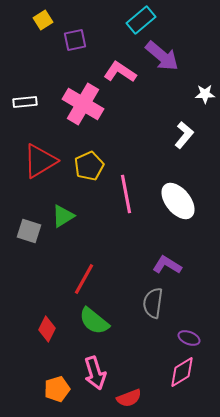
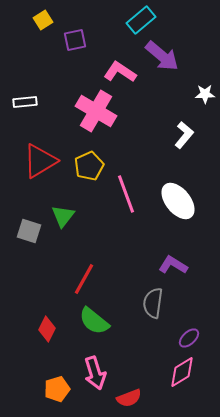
pink cross: moved 13 px right, 7 px down
pink line: rotated 9 degrees counterclockwise
green triangle: rotated 20 degrees counterclockwise
purple L-shape: moved 6 px right
purple ellipse: rotated 65 degrees counterclockwise
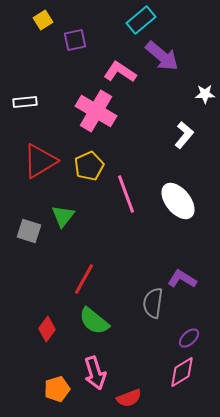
purple L-shape: moved 9 px right, 14 px down
red diamond: rotated 10 degrees clockwise
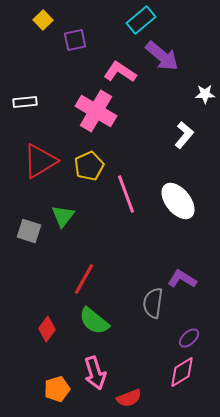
yellow square: rotated 12 degrees counterclockwise
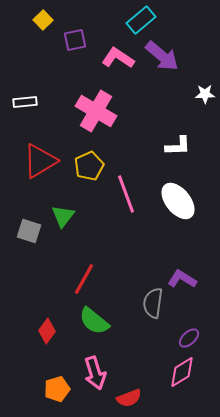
pink L-shape: moved 2 px left, 14 px up
white L-shape: moved 6 px left, 11 px down; rotated 48 degrees clockwise
red diamond: moved 2 px down
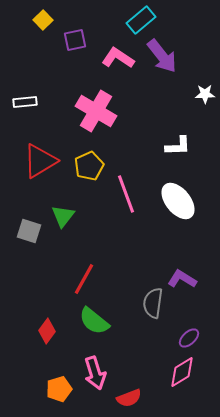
purple arrow: rotated 12 degrees clockwise
orange pentagon: moved 2 px right
